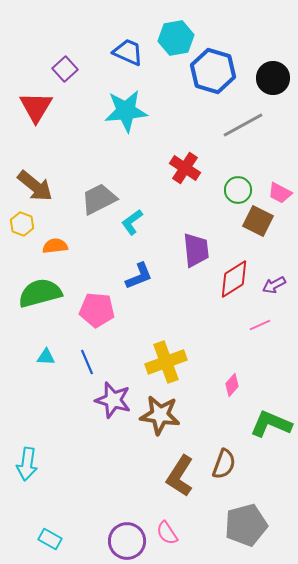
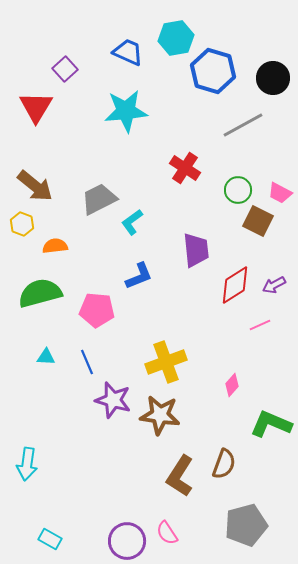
red diamond: moved 1 px right, 6 px down
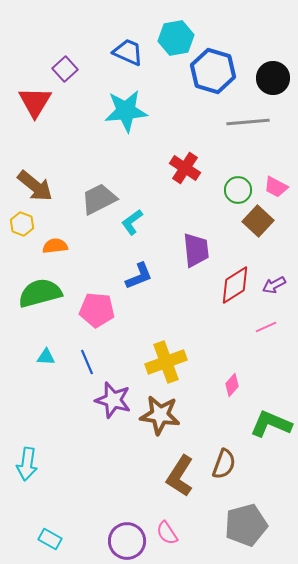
red triangle: moved 1 px left, 5 px up
gray line: moved 5 px right, 3 px up; rotated 24 degrees clockwise
pink trapezoid: moved 4 px left, 6 px up
brown square: rotated 16 degrees clockwise
pink line: moved 6 px right, 2 px down
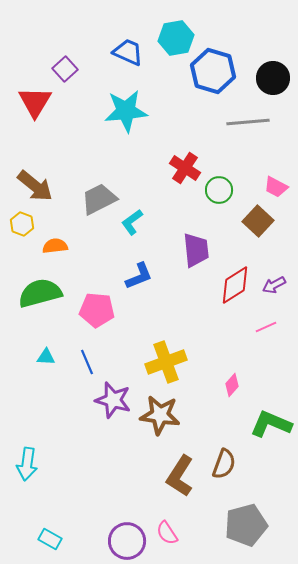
green circle: moved 19 px left
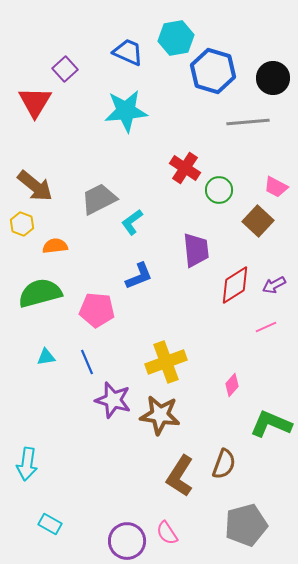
cyan triangle: rotated 12 degrees counterclockwise
cyan rectangle: moved 15 px up
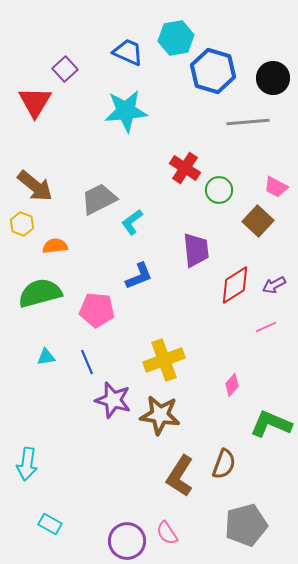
yellow cross: moved 2 px left, 2 px up
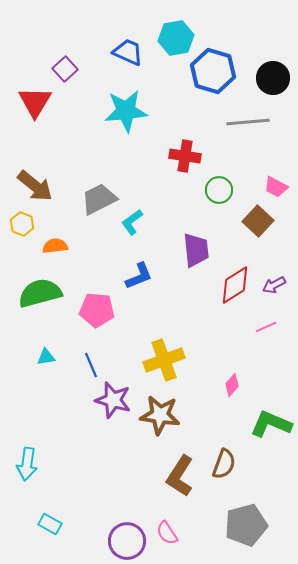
red cross: moved 12 px up; rotated 24 degrees counterclockwise
blue line: moved 4 px right, 3 px down
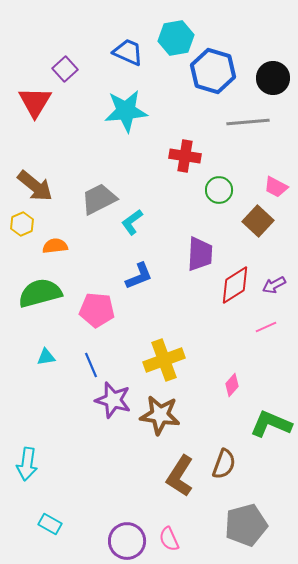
yellow hexagon: rotated 15 degrees clockwise
purple trapezoid: moved 4 px right, 4 px down; rotated 9 degrees clockwise
pink semicircle: moved 2 px right, 6 px down; rotated 10 degrees clockwise
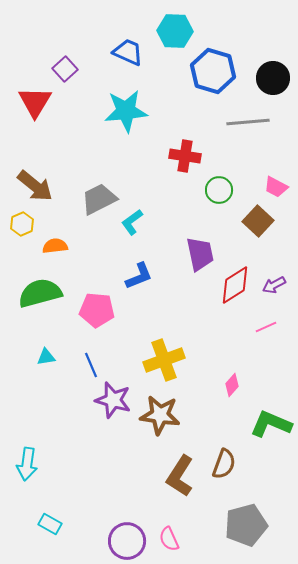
cyan hexagon: moved 1 px left, 7 px up; rotated 12 degrees clockwise
purple trapezoid: rotated 15 degrees counterclockwise
